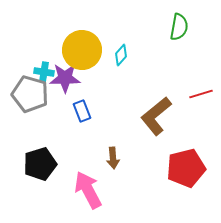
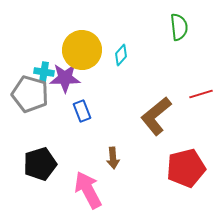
green semicircle: rotated 16 degrees counterclockwise
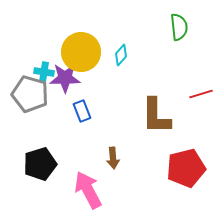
yellow circle: moved 1 px left, 2 px down
brown L-shape: rotated 51 degrees counterclockwise
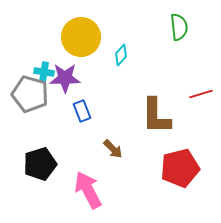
yellow circle: moved 15 px up
brown arrow: moved 9 px up; rotated 40 degrees counterclockwise
red pentagon: moved 6 px left
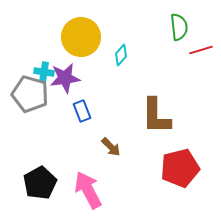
purple star: rotated 8 degrees counterclockwise
red line: moved 44 px up
brown arrow: moved 2 px left, 2 px up
black pentagon: moved 19 px down; rotated 12 degrees counterclockwise
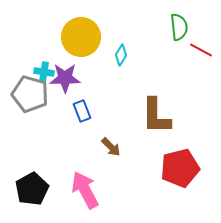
red line: rotated 45 degrees clockwise
cyan diamond: rotated 10 degrees counterclockwise
purple star: rotated 8 degrees clockwise
black pentagon: moved 8 px left, 6 px down
pink arrow: moved 3 px left
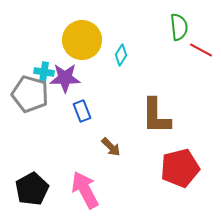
yellow circle: moved 1 px right, 3 px down
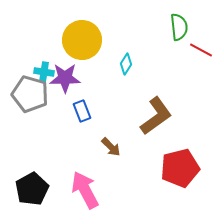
cyan diamond: moved 5 px right, 9 px down
brown L-shape: rotated 126 degrees counterclockwise
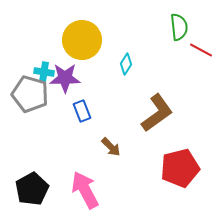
brown L-shape: moved 1 px right, 3 px up
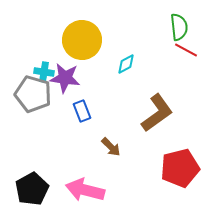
red line: moved 15 px left
cyan diamond: rotated 30 degrees clockwise
purple star: rotated 8 degrees clockwise
gray pentagon: moved 3 px right
pink arrow: rotated 48 degrees counterclockwise
